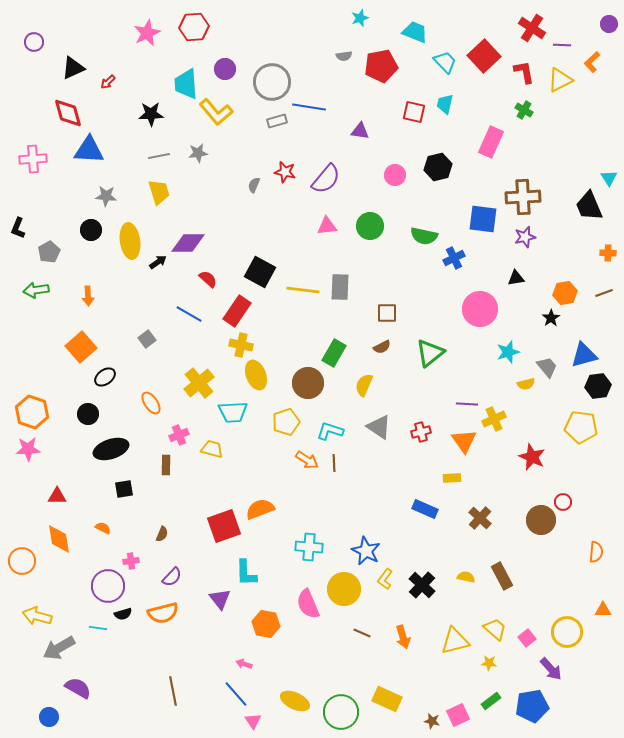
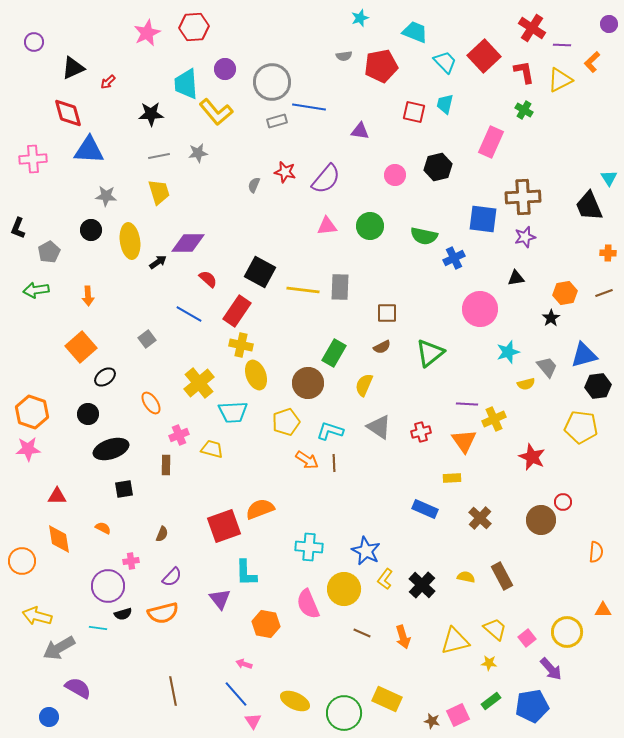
green circle at (341, 712): moved 3 px right, 1 px down
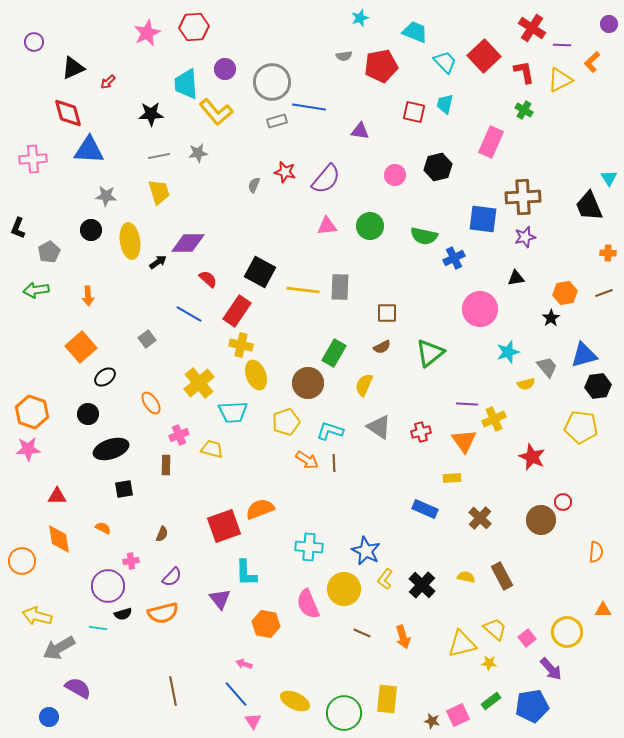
yellow triangle at (455, 641): moved 7 px right, 3 px down
yellow rectangle at (387, 699): rotated 72 degrees clockwise
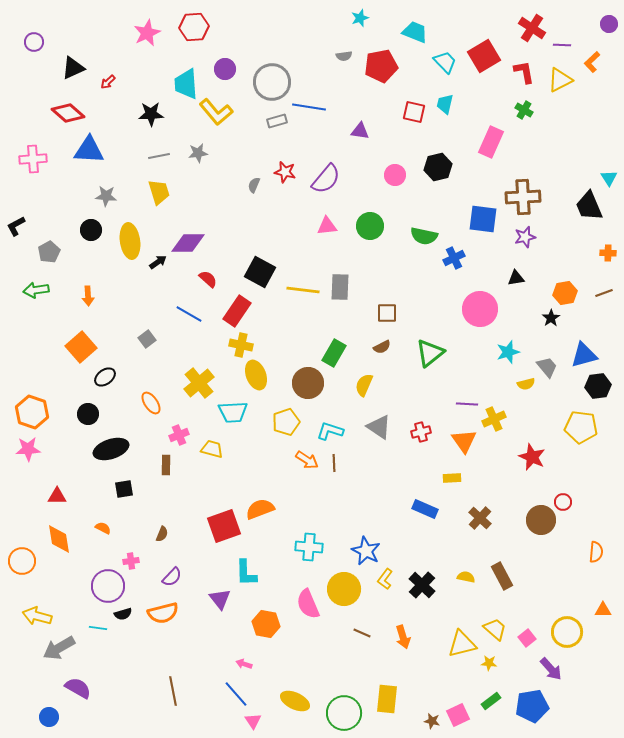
red square at (484, 56): rotated 12 degrees clockwise
red diamond at (68, 113): rotated 32 degrees counterclockwise
black L-shape at (18, 228): moved 2 px left, 2 px up; rotated 40 degrees clockwise
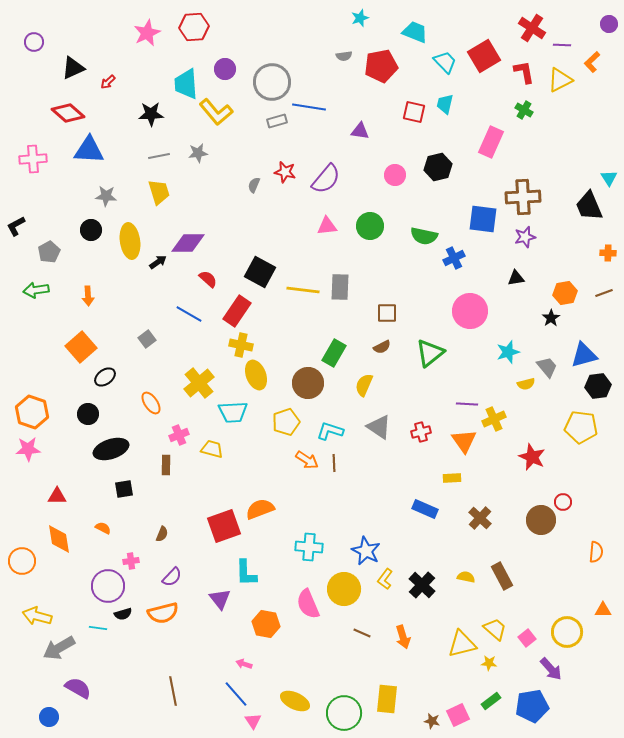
pink circle at (480, 309): moved 10 px left, 2 px down
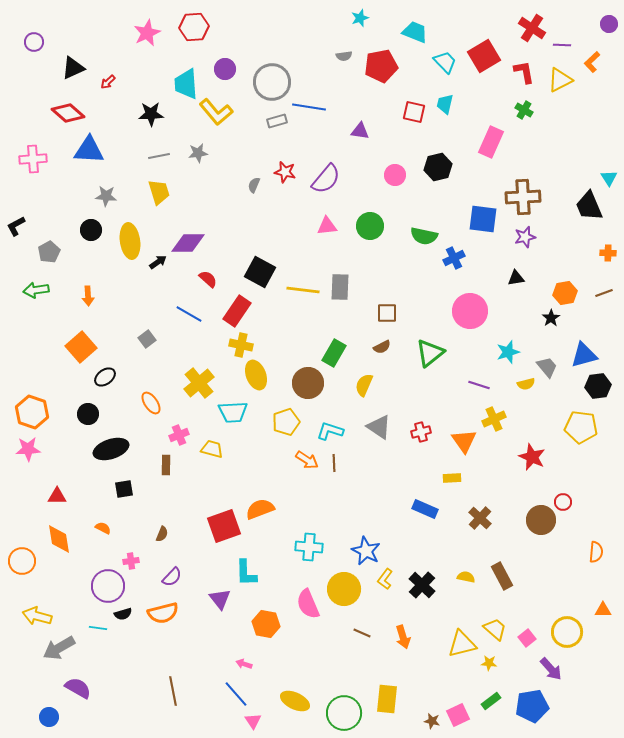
purple line at (467, 404): moved 12 px right, 19 px up; rotated 15 degrees clockwise
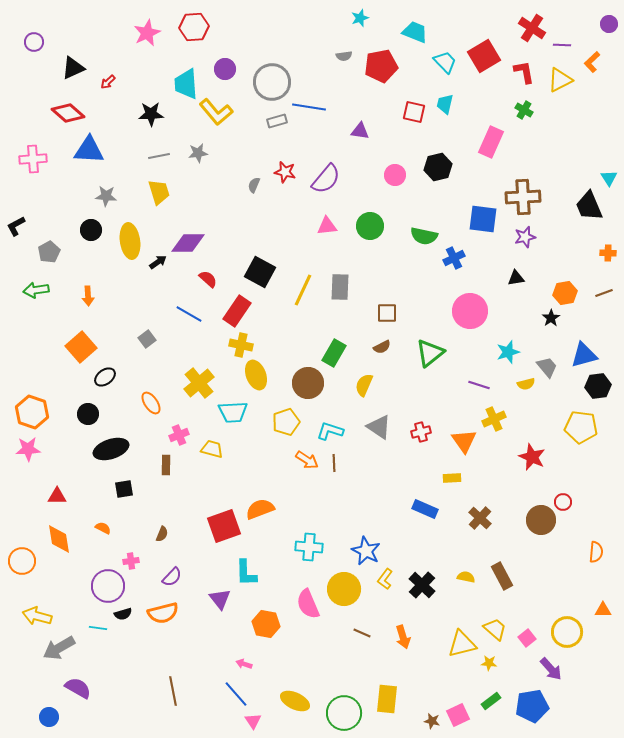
yellow line at (303, 290): rotated 72 degrees counterclockwise
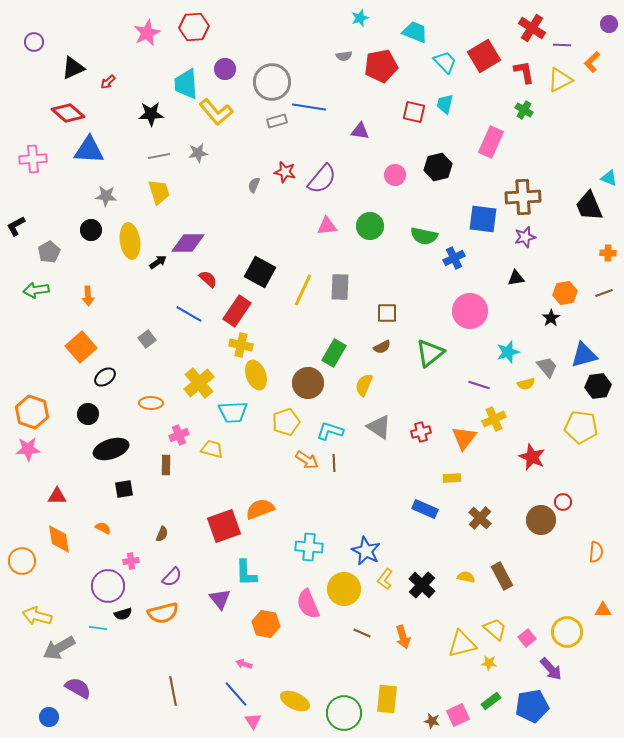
cyan triangle at (609, 178): rotated 36 degrees counterclockwise
purple semicircle at (326, 179): moved 4 px left
orange ellipse at (151, 403): rotated 55 degrees counterclockwise
orange triangle at (464, 441): moved 3 px up; rotated 12 degrees clockwise
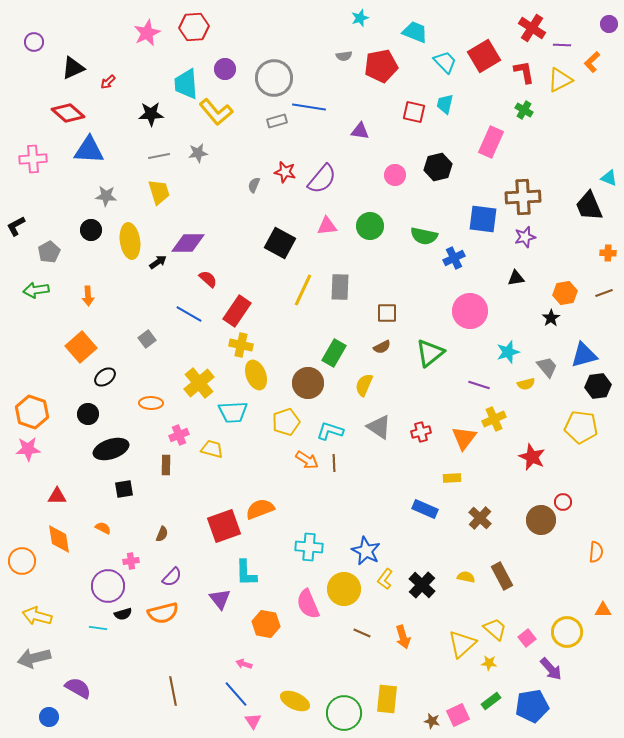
gray circle at (272, 82): moved 2 px right, 4 px up
black square at (260, 272): moved 20 px right, 29 px up
yellow triangle at (462, 644): rotated 28 degrees counterclockwise
gray arrow at (59, 648): moved 25 px left, 10 px down; rotated 16 degrees clockwise
